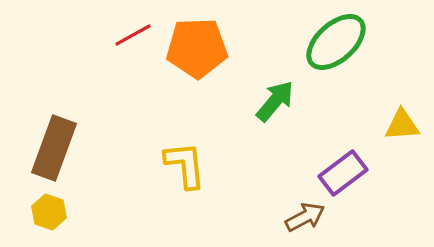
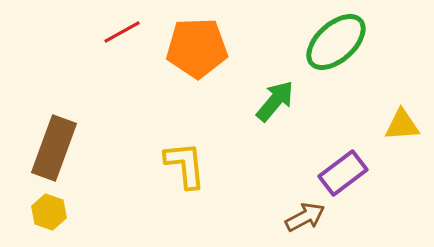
red line: moved 11 px left, 3 px up
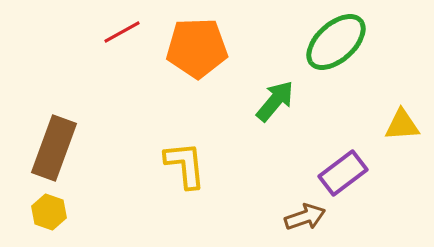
brown arrow: rotated 9 degrees clockwise
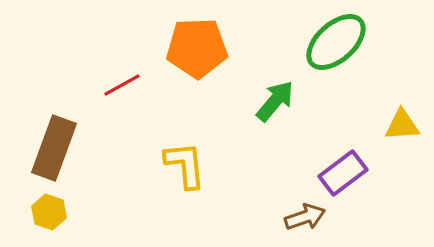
red line: moved 53 px down
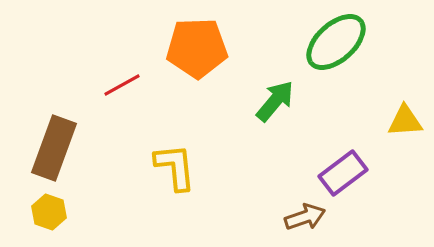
yellow triangle: moved 3 px right, 4 px up
yellow L-shape: moved 10 px left, 2 px down
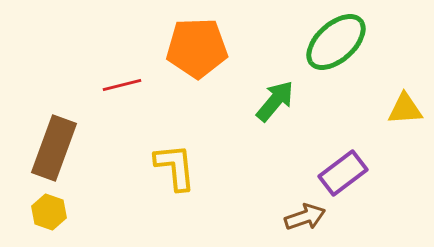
red line: rotated 15 degrees clockwise
yellow triangle: moved 12 px up
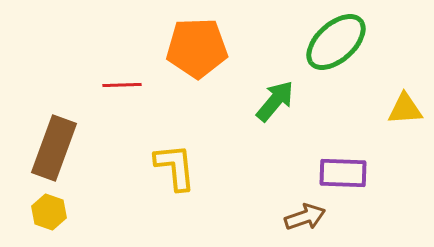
red line: rotated 12 degrees clockwise
purple rectangle: rotated 39 degrees clockwise
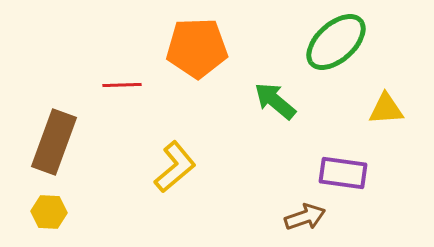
green arrow: rotated 90 degrees counterclockwise
yellow triangle: moved 19 px left
brown rectangle: moved 6 px up
yellow L-shape: rotated 56 degrees clockwise
purple rectangle: rotated 6 degrees clockwise
yellow hexagon: rotated 16 degrees counterclockwise
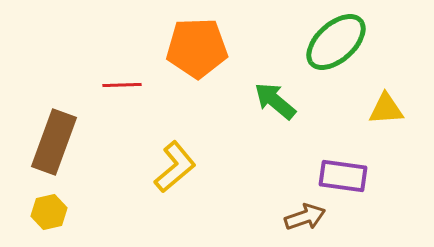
purple rectangle: moved 3 px down
yellow hexagon: rotated 16 degrees counterclockwise
